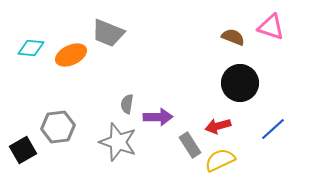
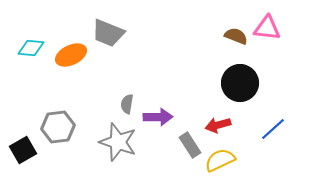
pink triangle: moved 4 px left, 1 px down; rotated 12 degrees counterclockwise
brown semicircle: moved 3 px right, 1 px up
red arrow: moved 1 px up
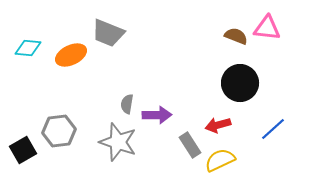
cyan diamond: moved 3 px left
purple arrow: moved 1 px left, 2 px up
gray hexagon: moved 1 px right, 4 px down
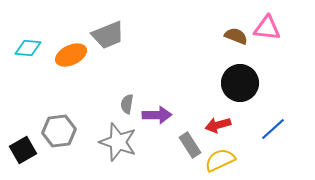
gray trapezoid: moved 2 px down; rotated 44 degrees counterclockwise
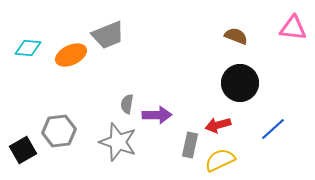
pink triangle: moved 26 px right
gray rectangle: rotated 45 degrees clockwise
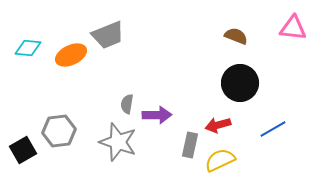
blue line: rotated 12 degrees clockwise
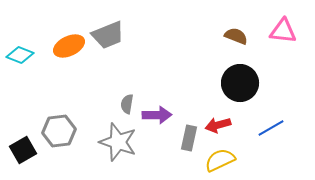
pink triangle: moved 10 px left, 3 px down
cyan diamond: moved 8 px left, 7 px down; rotated 16 degrees clockwise
orange ellipse: moved 2 px left, 9 px up
blue line: moved 2 px left, 1 px up
gray rectangle: moved 1 px left, 7 px up
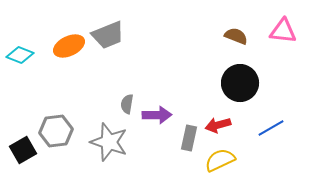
gray hexagon: moved 3 px left
gray star: moved 9 px left
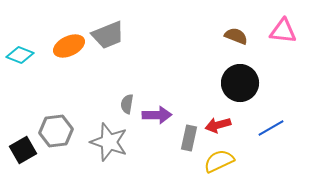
yellow semicircle: moved 1 px left, 1 px down
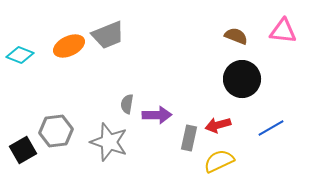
black circle: moved 2 px right, 4 px up
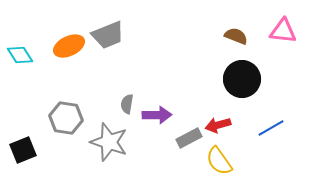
cyan diamond: rotated 36 degrees clockwise
gray hexagon: moved 10 px right, 13 px up; rotated 16 degrees clockwise
gray rectangle: rotated 50 degrees clockwise
black square: rotated 8 degrees clockwise
yellow semicircle: rotated 100 degrees counterclockwise
